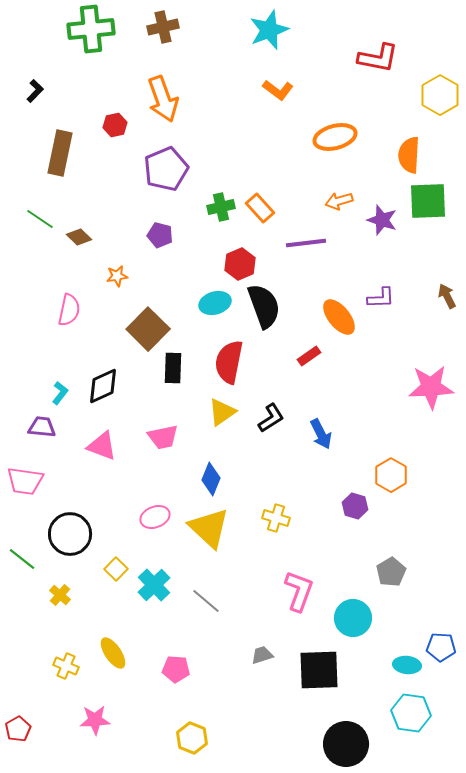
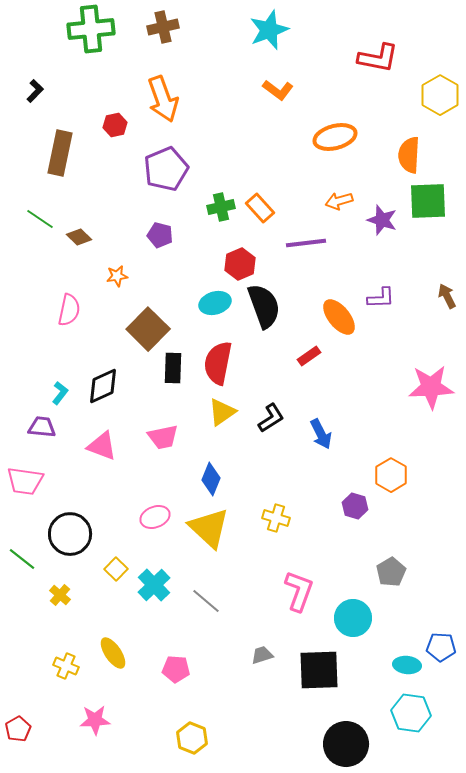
red semicircle at (229, 362): moved 11 px left, 1 px down
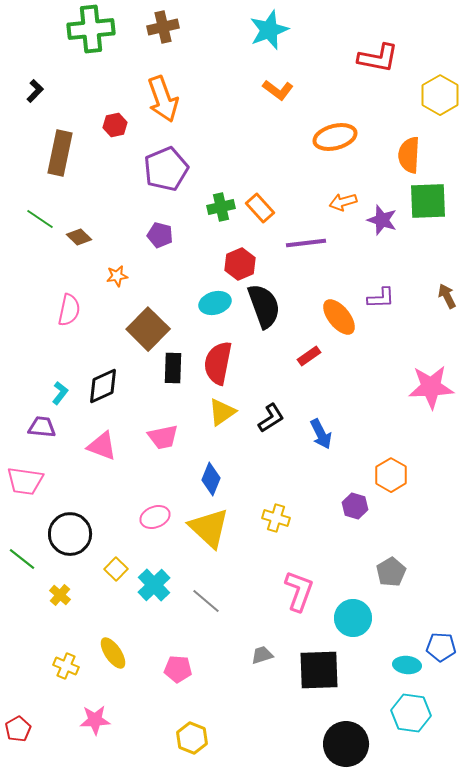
orange arrow at (339, 201): moved 4 px right, 1 px down
pink pentagon at (176, 669): moved 2 px right
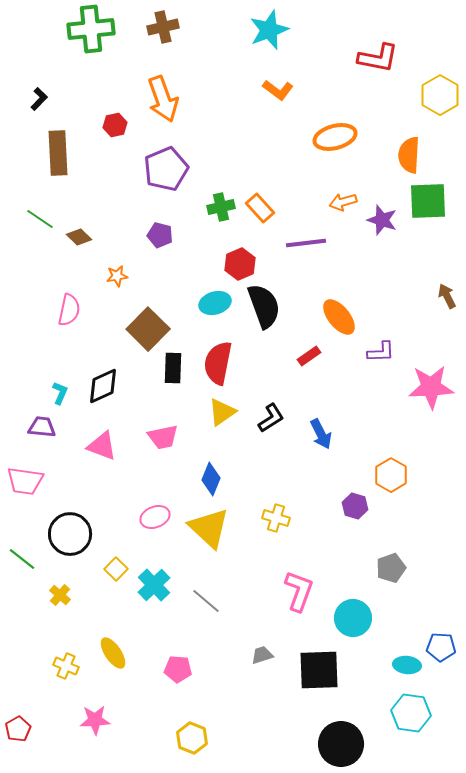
black L-shape at (35, 91): moved 4 px right, 8 px down
brown rectangle at (60, 153): moved 2 px left; rotated 15 degrees counterclockwise
purple L-shape at (381, 298): moved 54 px down
cyan L-shape at (60, 393): rotated 15 degrees counterclockwise
gray pentagon at (391, 572): moved 4 px up; rotated 12 degrees clockwise
black circle at (346, 744): moved 5 px left
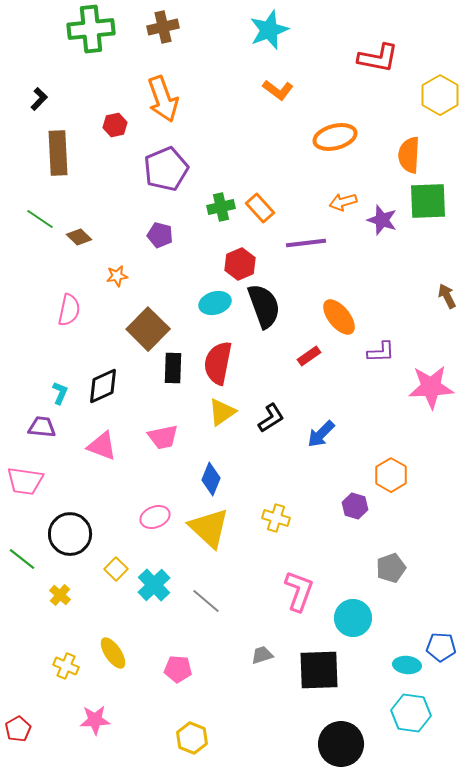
blue arrow at (321, 434): rotated 72 degrees clockwise
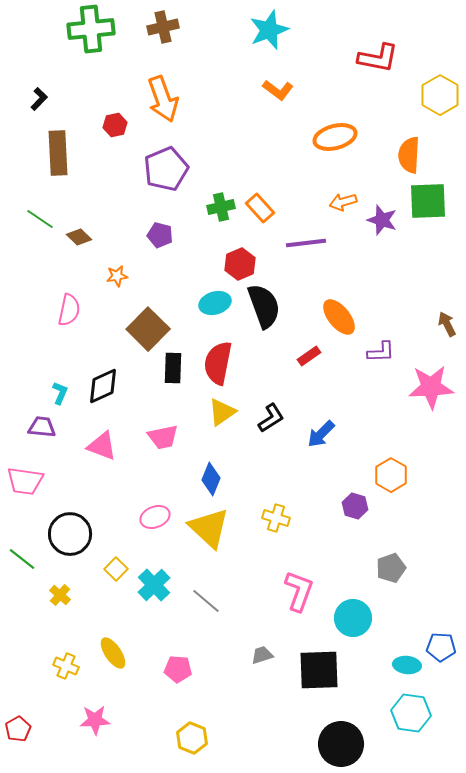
brown arrow at (447, 296): moved 28 px down
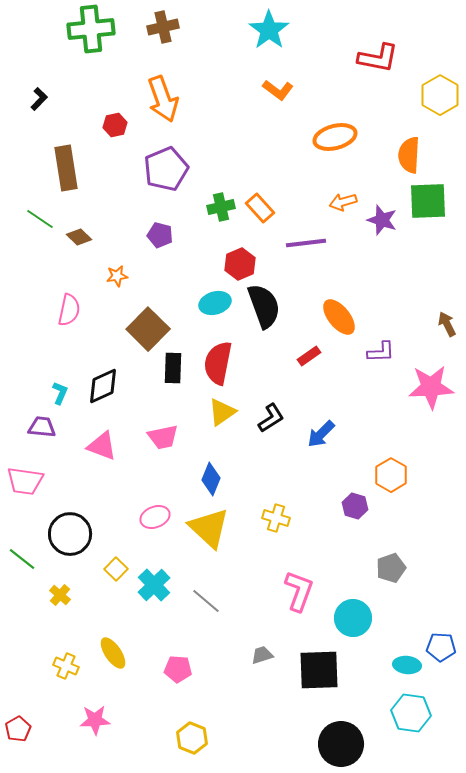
cyan star at (269, 30): rotated 15 degrees counterclockwise
brown rectangle at (58, 153): moved 8 px right, 15 px down; rotated 6 degrees counterclockwise
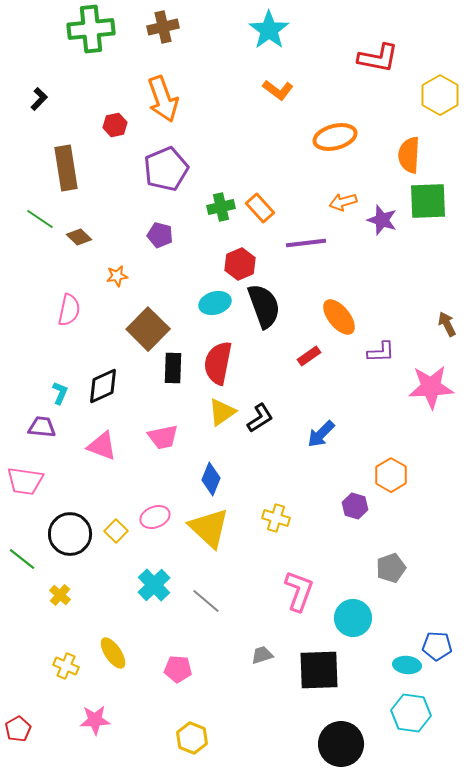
black L-shape at (271, 418): moved 11 px left
yellow square at (116, 569): moved 38 px up
blue pentagon at (441, 647): moved 4 px left, 1 px up
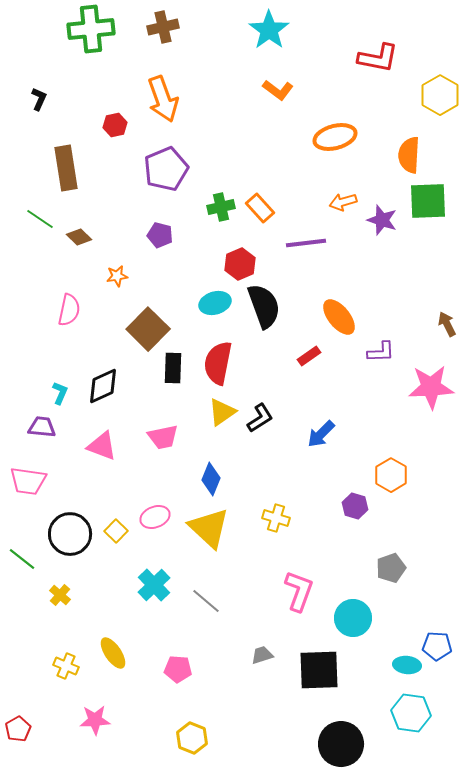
black L-shape at (39, 99): rotated 20 degrees counterclockwise
pink trapezoid at (25, 481): moved 3 px right
